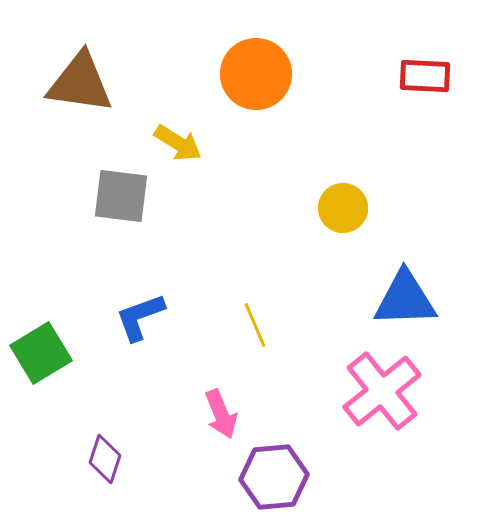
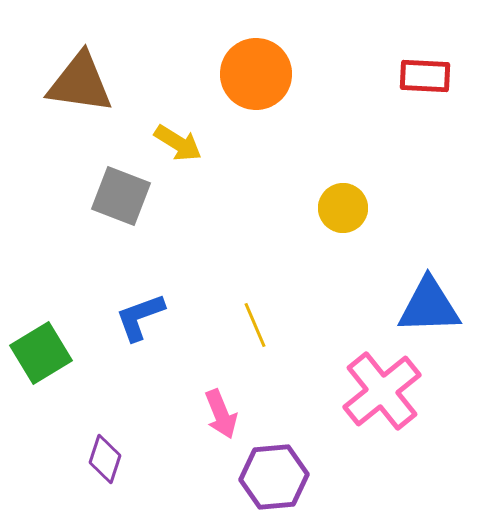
gray square: rotated 14 degrees clockwise
blue triangle: moved 24 px right, 7 px down
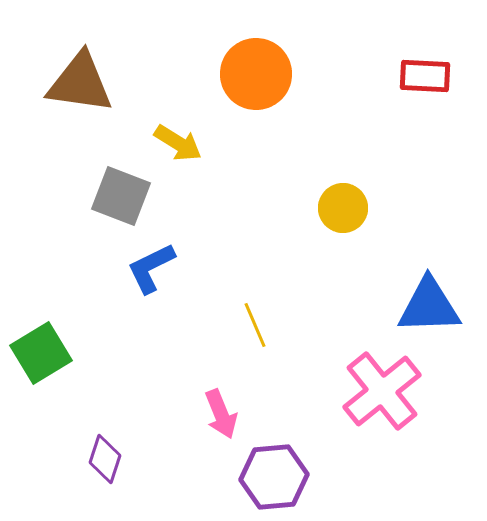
blue L-shape: moved 11 px right, 49 px up; rotated 6 degrees counterclockwise
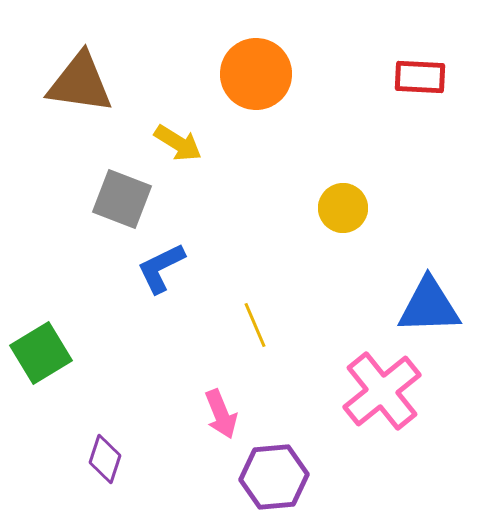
red rectangle: moved 5 px left, 1 px down
gray square: moved 1 px right, 3 px down
blue L-shape: moved 10 px right
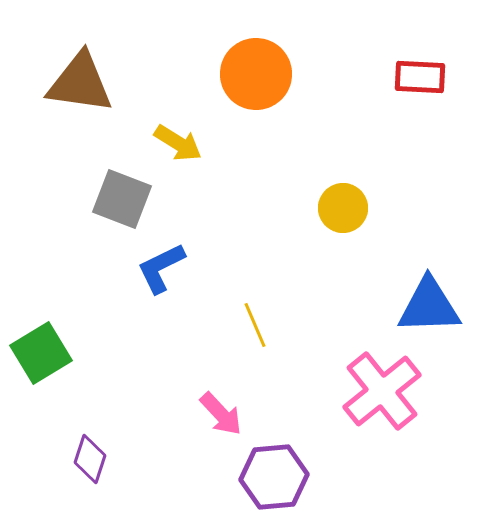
pink arrow: rotated 21 degrees counterclockwise
purple diamond: moved 15 px left
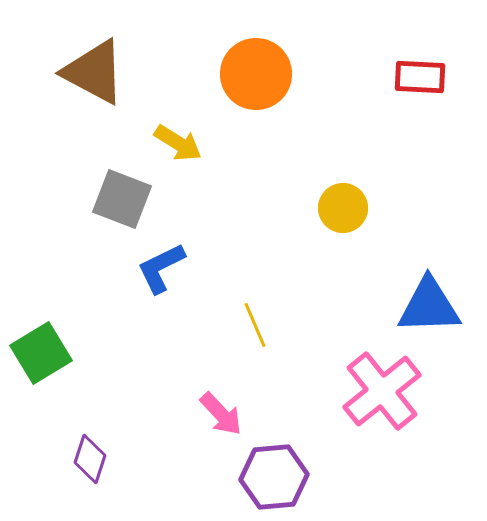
brown triangle: moved 14 px right, 11 px up; rotated 20 degrees clockwise
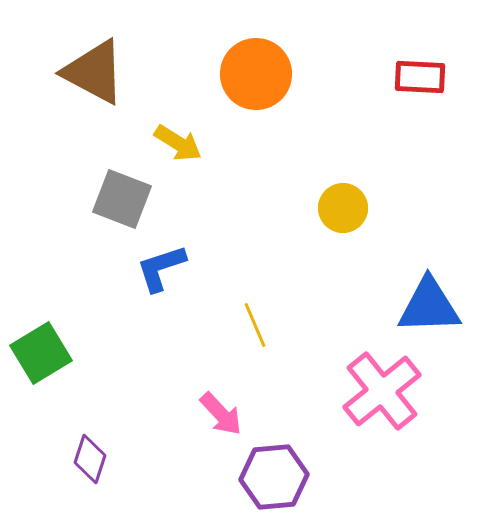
blue L-shape: rotated 8 degrees clockwise
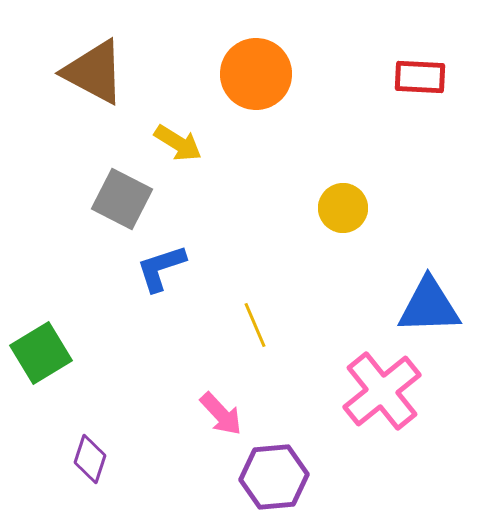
gray square: rotated 6 degrees clockwise
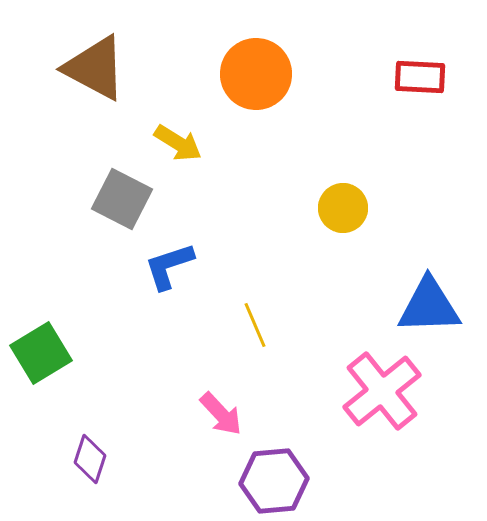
brown triangle: moved 1 px right, 4 px up
blue L-shape: moved 8 px right, 2 px up
purple hexagon: moved 4 px down
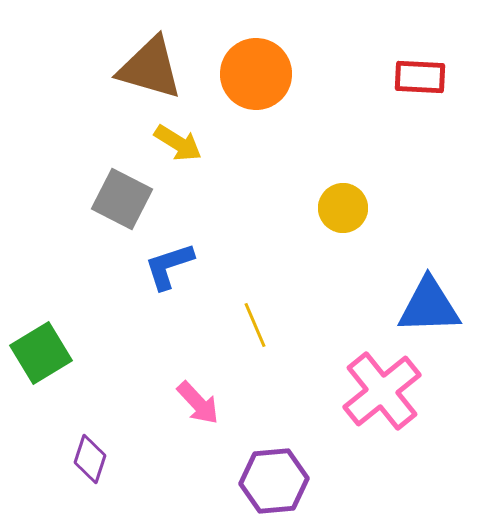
brown triangle: moved 55 px right; rotated 12 degrees counterclockwise
pink arrow: moved 23 px left, 11 px up
